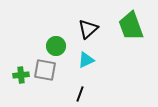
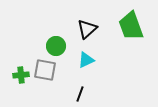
black triangle: moved 1 px left
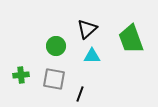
green trapezoid: moved 13 px down
cyan triangle: moved 6 px right, 4 px up; rotated 24 degrees clockwise
gray square: moved 9 px right, 9 px down
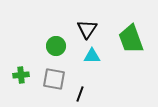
black triangle: rotated 15 degrees counterclockwise
